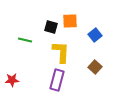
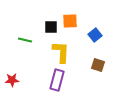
black square: rotated 16 degrees counterclockwise
brown square: moved 3 px right, 2 px up; rotated 24 degrees counterclockwise
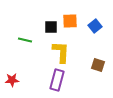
blue square: moved 9 px up
